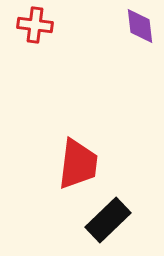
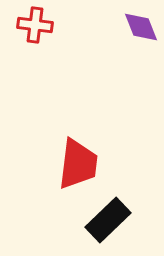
purple diamond: moved 1 px right, 1 px down; rotated 15 degrees counterclockwise
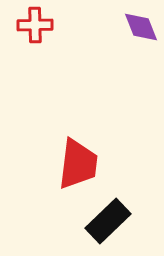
red cross: rotated 8 degrees counterclockwise
black rectangle: moved 1 px down
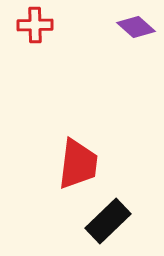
purple diamond: moved 5 px left; rotated 27 degrees counterclockwise
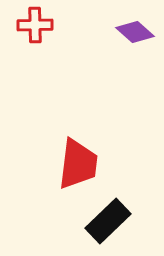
purple diamond: moved 1 px left, 5 px down
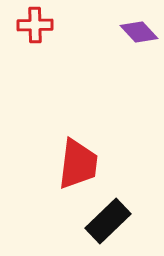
purple diamond: moved 4 px right; rotated 6 degrees clockwise
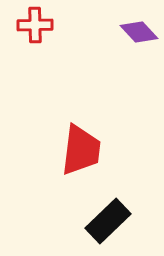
red trapezoid: moved 3 px right, 14 px up
